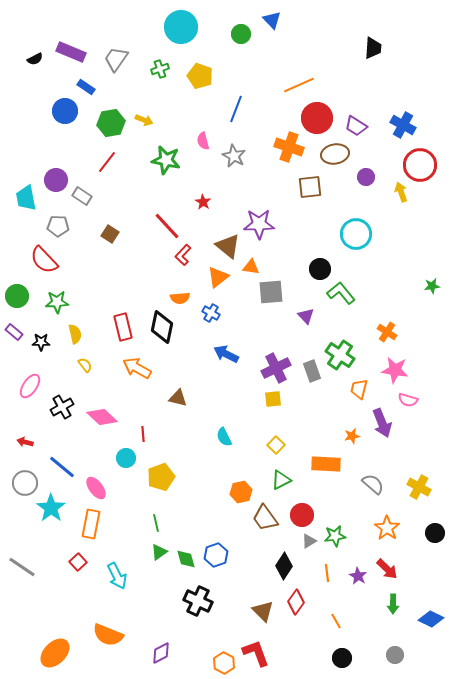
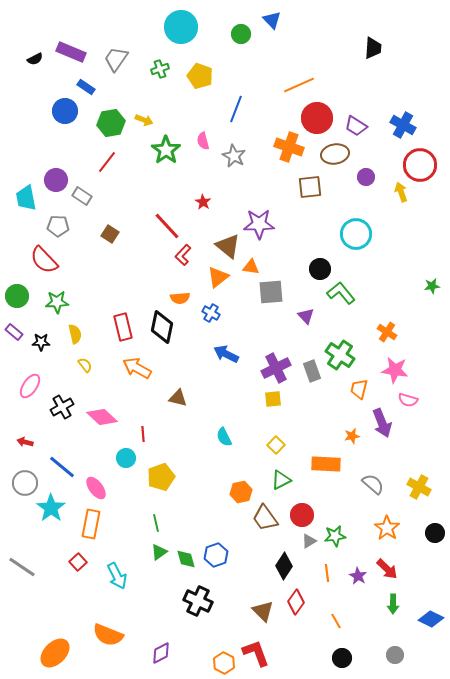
green star at (166, 160): moved 10 px up; rotated 24 degrees clockwise
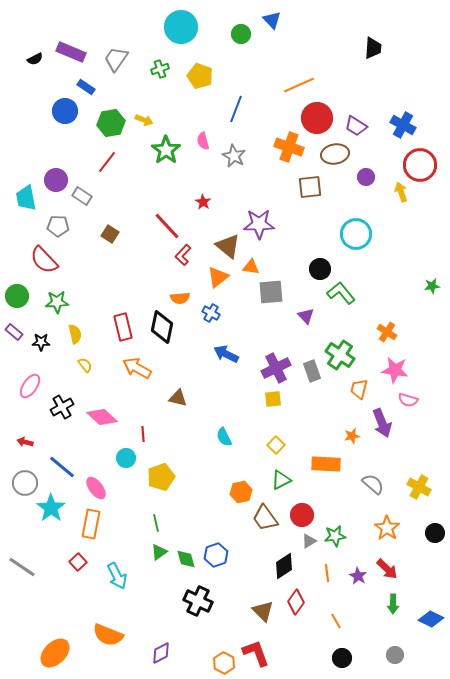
black diamond at (284, 566): rotated 24 degrees clockwise
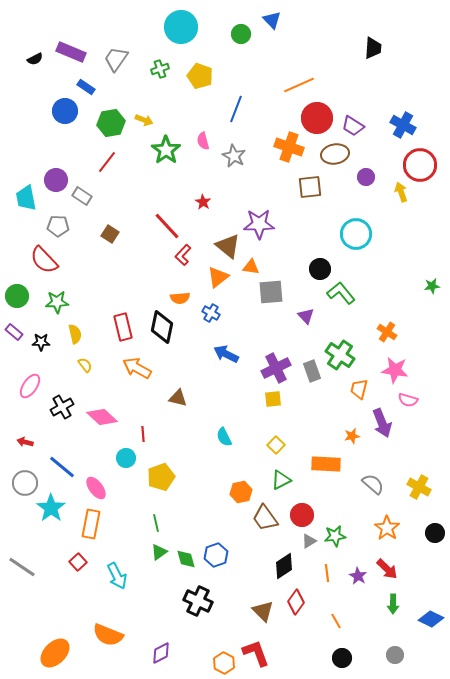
purple trapezoid at (356, 126): moved 3 px left
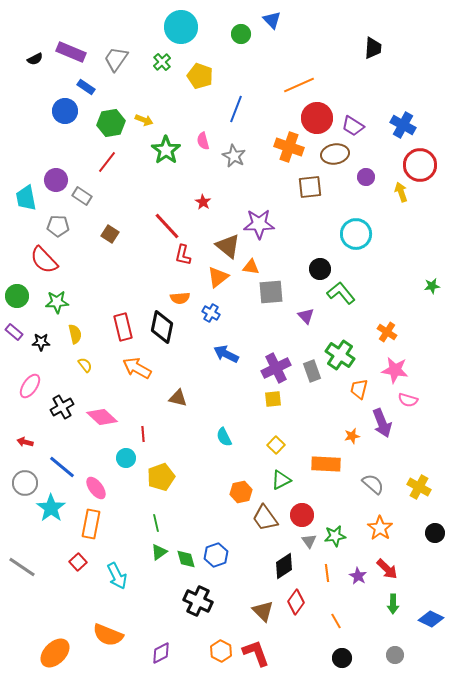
green cross at (160, 69): moved 2 px right, 7 px up; rotated 24 degrees counterclockwise
red L-shape at (183, 255): rotated 30 degrees counterclockwise
orange star at (387, 528): moved 7 px left
gray triangle at (309, 541): rotated 35 degrees counterclockwise
orange hexagon at (224, 663): moved 3 px left, 12 px up
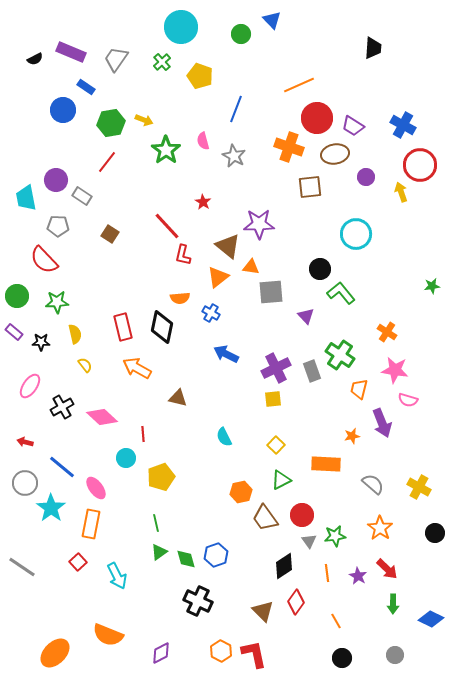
blue circle at (65, 111): moved 2 px left, 1 px up
red L-shape at (256, 653): moved 2 px left, 1 px down; rotated 8 degrees clockwise
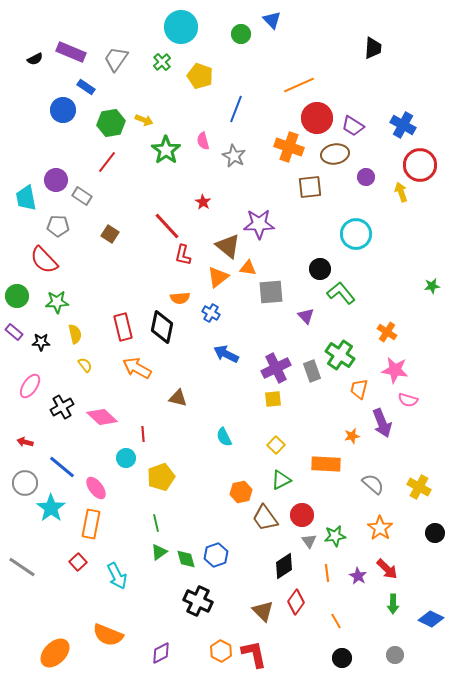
orange triangle at (251, 267): moved 3 px left, 1 px down
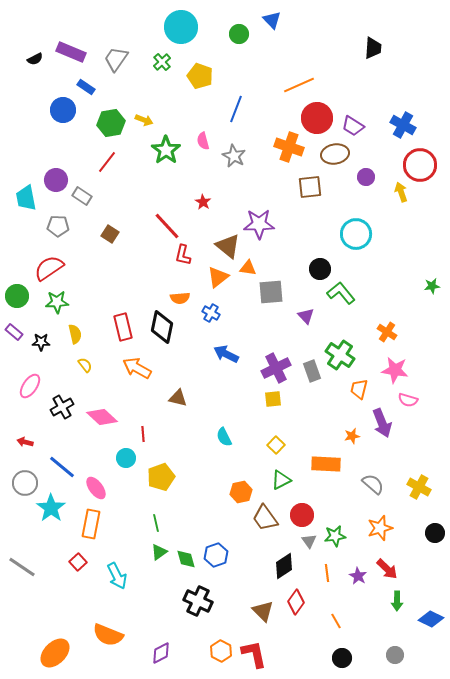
green circle at (241, 34): moved 2 px left
red semicircle at (44, 260): moved 5 px right, 8 px down; rotated 100 degrees clockwise
orange star at (380, 528): rotated 20 degrees clockwise
green arrow at (393, 604): moved 4 px right, 3 px up
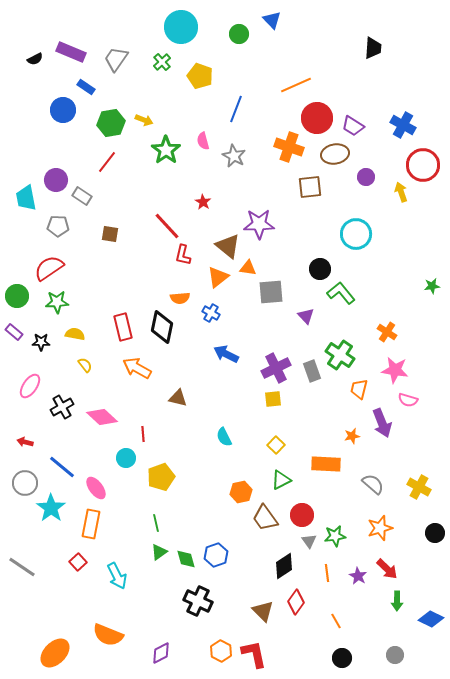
orange line at (299, 85): moved 3 px left
red circle at (420, 165): moved 3 px right
brown square at (110, 234): rotated 24 degrees counterclockwise
yellow semicircle at (75, 334): rotated 66 degrees counterclockwise
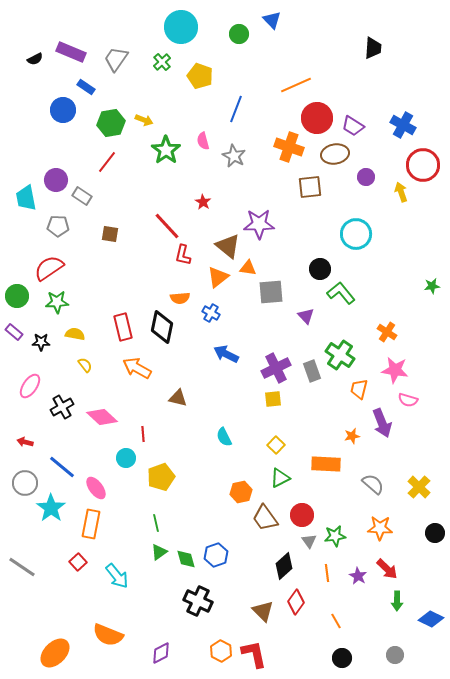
green triangle at (281, 480): moved 1 px left, 2 px up
yellow cross at (419, 487): rotated 15 degrees clockwise
orange star at (380, 528): rotated 20 degrees clockwise
black diamond at (284, 566): rotated 8 degrees counterclockwise
cyan arrow at (117, 576): rotated 12 degrees counterclockwise
